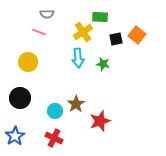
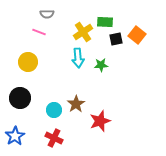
green rectangle: moved 5 px right, 5 px down
green star: moved 2 px left, 1 px down; rotated 16 degrees counterclockwise
cyan circle: moved 1 px left, 1 px up
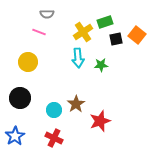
green rectangle: rotated 21 degrees counterclockwise
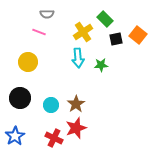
green rectangle: moved 3 px up; rotated 63 degrees clockwise
orange square: moved 1 px right
cyan circle: moved 3 px left, 5 px up
red star: moved 24 px left, 7 px down
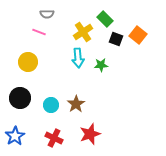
black square: rotated 32 degrees clockwise
red star: moved 14 px right, 6 px down
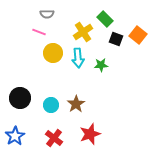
yellow circle: moved 25 px right, 9 px up
red cross: rotated 12 degrees clockwise
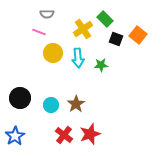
yellow cross: moved 3 px up
red cross: moved 10 px right, 3 px up
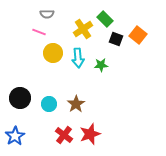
cyan circle: moved 2 px left, 1 px up
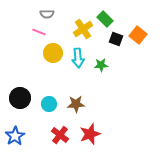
brown star: rotated 30 degrees clockwise
red cross: moved 4 px left
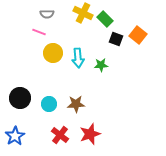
yellow cross: moved 16 px up; rotated 30 degrees counterclockwise
